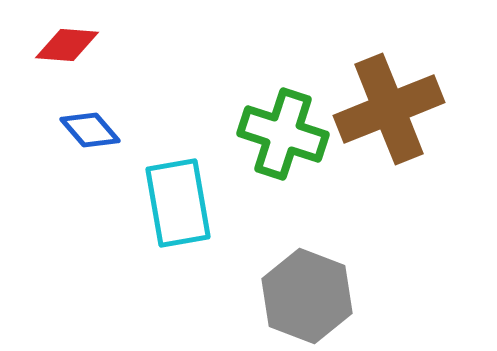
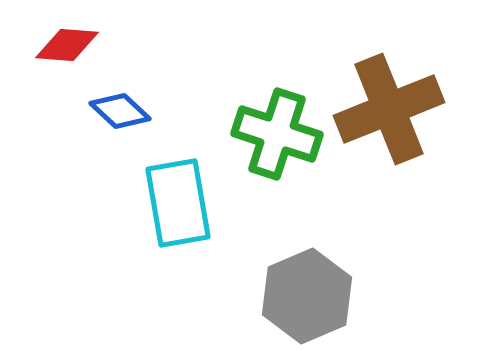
blue diamond: moved 30 px right, 19 px up; rotated 6 degrees counterclockwise
green cross: moved 6 px left
gray hexagon: rotated 16 degrees clockwise
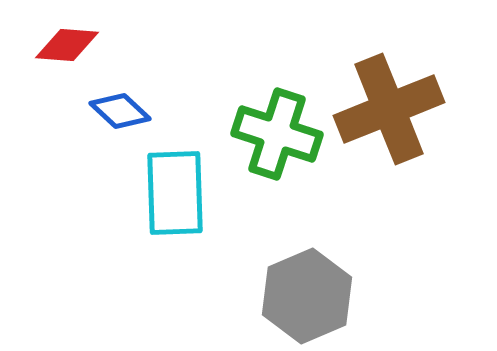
cyan rectangle: moved 3 px left, 10 px up; rotated 8 degrees clockwise
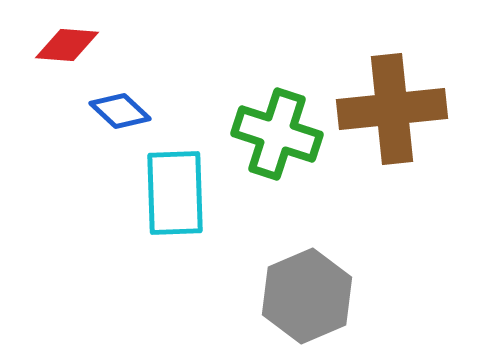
brown cross: moved 3 px right; rotated 16 degrees clockwise
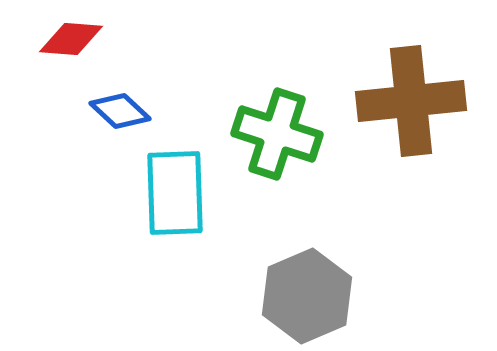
red diamond: moved 4 px right, 6 px up
brown cross: moved 19 px right, 8 px up
